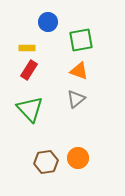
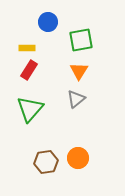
orange triangle: rotated 42 degrees clockwise
green triangle: rotated 24 degrees clockwise
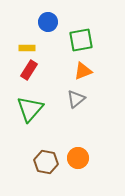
orange triangle: moved 4 px right; rotated 36 degrees clockwise
brown hexagon: rotated 20 degrees clockwise
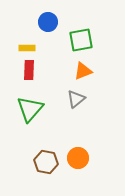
red rectangle: rotated 30 degrees counterclockwise
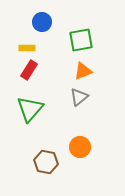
blue circle: moved 6 px left
red rectangle: rotated 30 degrees clockwise
gray triangle: moved 3 px right, 2 px up
orange circle: moved 2 px right, 11 px up
